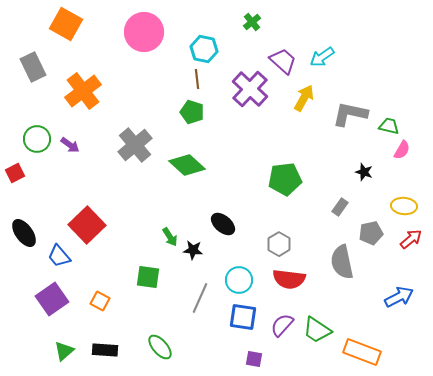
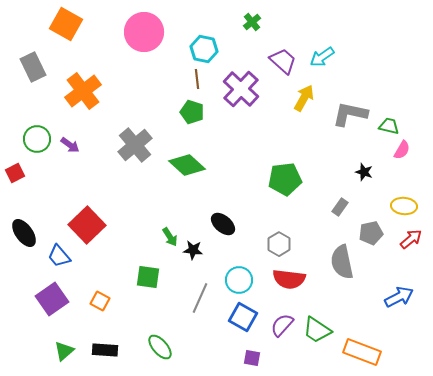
purple cross at (250, 89): moved 9 px left
blue square at (243, 317): rotated 20 degrees clockwise
purple square at (254, 359): moved 2 px left, 1 px up
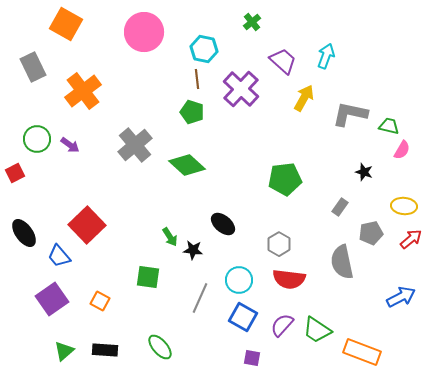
cyan arrow at (322, 57): moved 4 px right, 1 px up; rotated 145 degrees clockwise
blue arrow at (399, 297): moved 2 px right
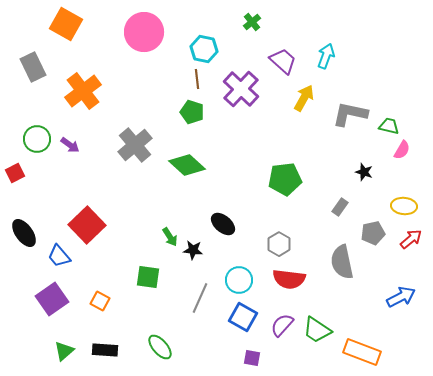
gray pentagon at (371, 233): moved 2 px right
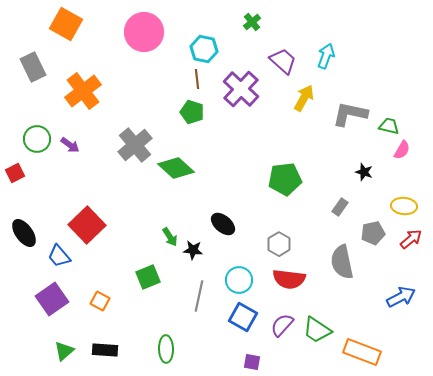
green diamond at (187, 165): moved 11 px left, 3 px down
green square at (148, 277): rotated 30 degrees counterclockwise
gray line at (200, 298): moved 1 px left, 2 px up; rotated 12 degrees counterclockwise
green ellipse at (160, 347): moved 6 px right, 2 px down; rotated 40 degrees clockwise
purple square at (252, 358): moved 4 px down
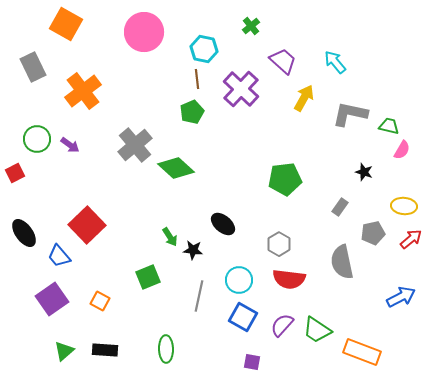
green cross at (252, 22): moved 1 px left, 4 px down
cyan arrow at (326, 56): moved 9 px right, 6 px down; rotated 60 degrees counterclockwise
green pentagon at (192, 112): rotated 30 degrees clockwise
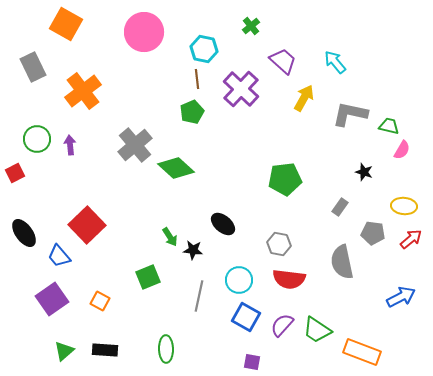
purple arrow at (70, 145): rotated 132 degrees counterclockwise
gray pentagon at (373, 233): rotated 20 degrees clockwise
gray hexagon at (279, 244): rotated 20 degrees counterclockwise
blue square at (243, 317): moved 3 px right
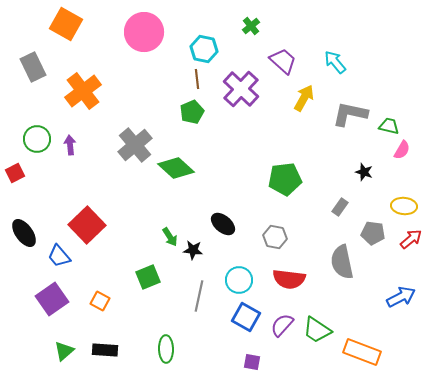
gray hexagon at (279, 244): moved 4 px left, 7 px up
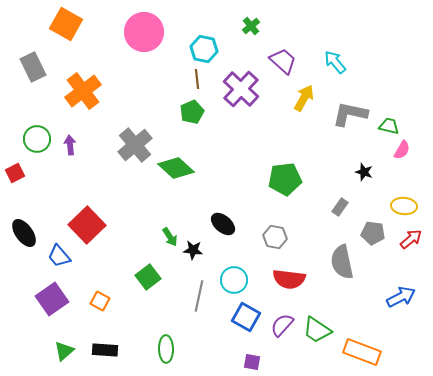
green square at (148, 277): rotated 15 degrees counterclockwise
cyan circle at (239, 280): moved 5 px left
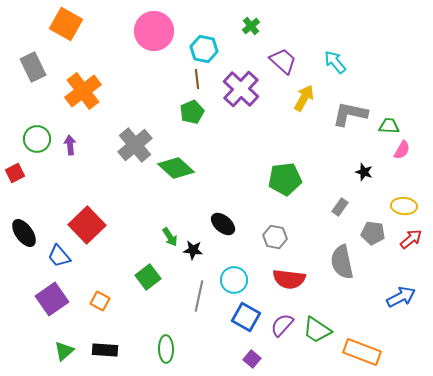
pink circle at (144, 32): moved 10 px right, 1 px up
green trapezoid at (389, 126): rotated 10 degrees counterclockwise
purple square at (252, 362): moved 3 px up; rotated 30 degrees clockwise
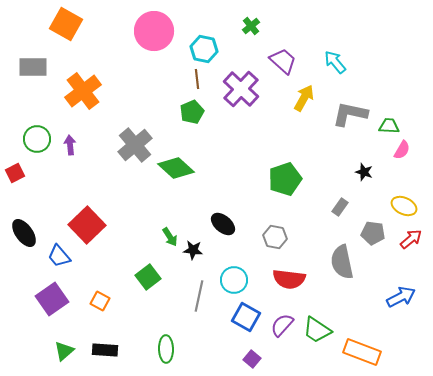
gray rectangle at (33, 67): rotated 64 degrees counterclockwise
green pentagon at (285, 179): rotated 12 degrees counterclockwise
yellow ellipse at (404, 206): rotated 20 degrees clockwise
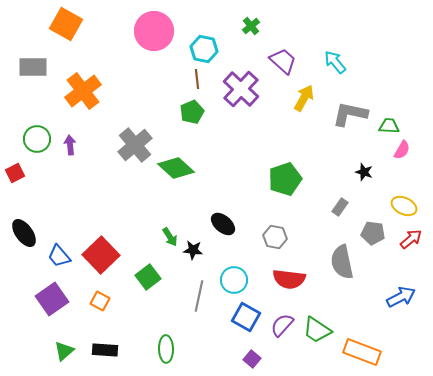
red square at (87, 225): moved 14 px right, 30 px down
